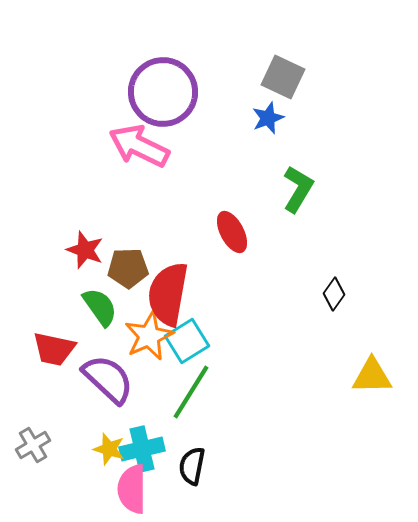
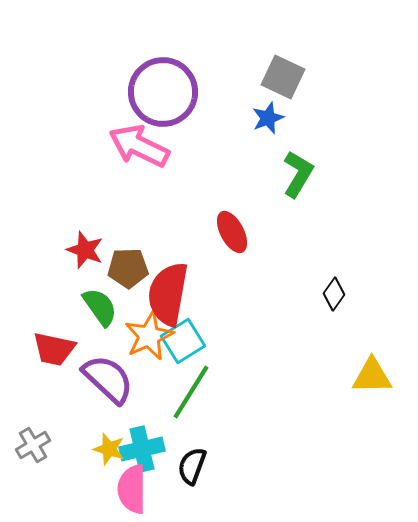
green L-shape: moved 15 px up
cyan square: moved 4 px left
black semicircle: rotated 9 degrees clockwise
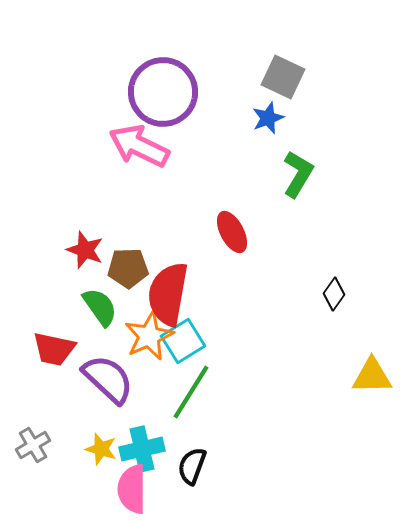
yellow star: moved 8 px left
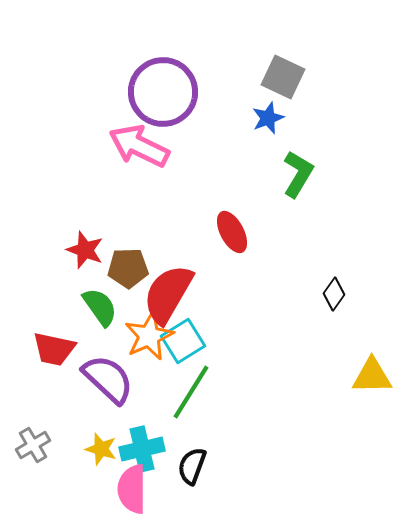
red semicircle: rotated 20 degrees clockwise
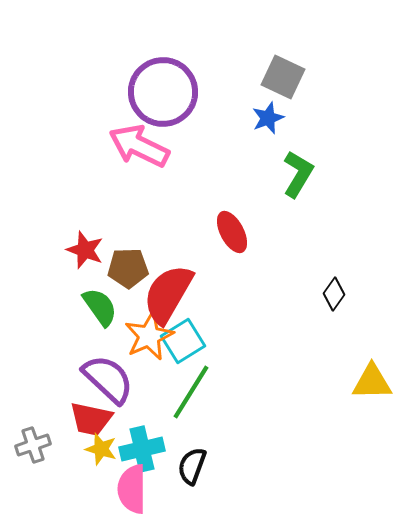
red trapezoid: moved 37 px right, 70 px down
yellow triangle: moved 6 px down
gray cross: rotated 12 degrees clockwise
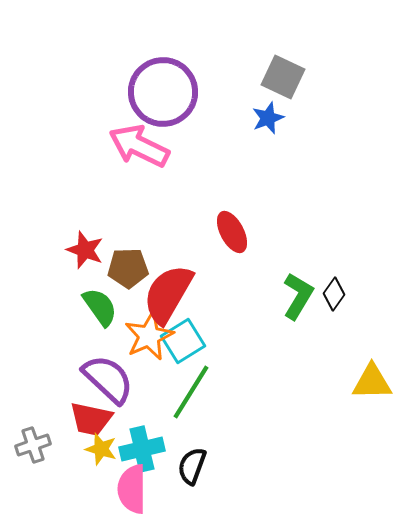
green L-shape: moved 122 px down
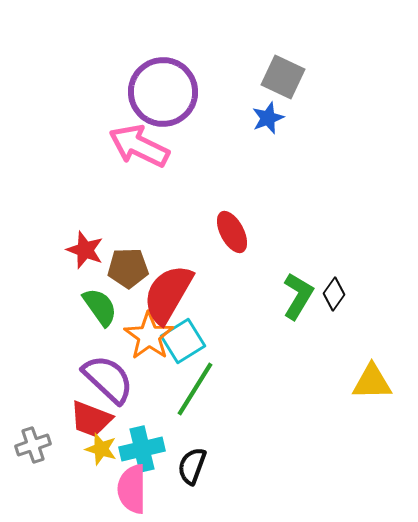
orange star: rotated 12 degrees counterclockwise
green line: moved 4 px right, 3 px up
red trapezoid: rotated 9 degrees clockwise
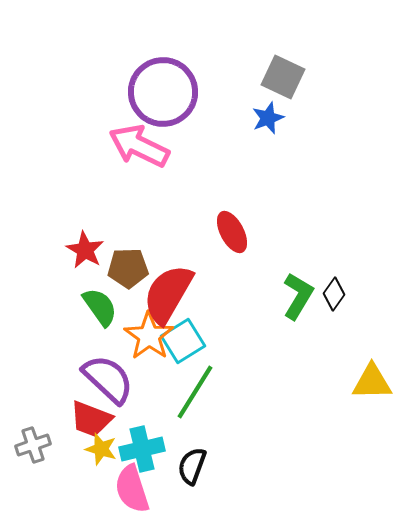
red star: rotated 9 degrees clockwise
green line: moved 3 px down
pink semicircle: rotated 18 degrees counterclockwise
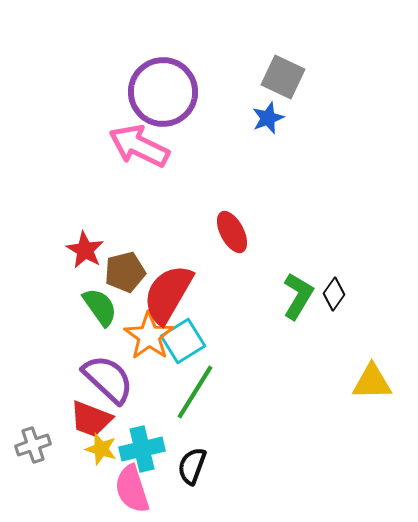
brown pentagon: moved 3 px left, 4 px down; rotated 12 degrees counterclockwise
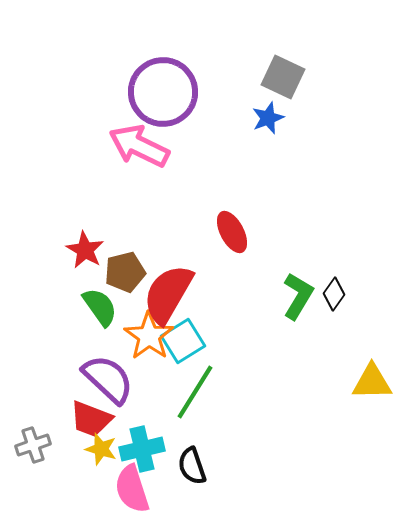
black semicircle: rotated 39 degrees counterclockwise
